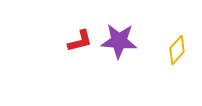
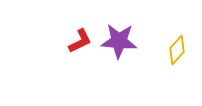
red L-shape: rotated 12 degrees counterclockwise
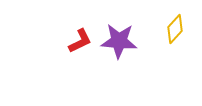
yellow diamond: moved 2 px left, 21 px up
